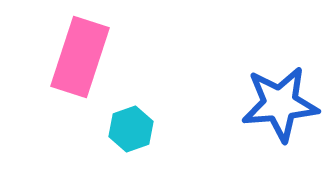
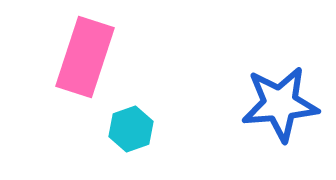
pink rectangle: moved 5 px right
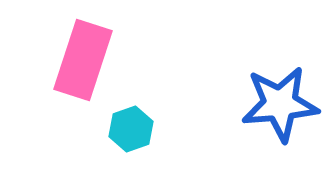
pink rectangle: moved 2 px left, 3 px down
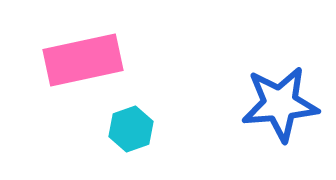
pink rectangle: rotated 60 degrees clockwise
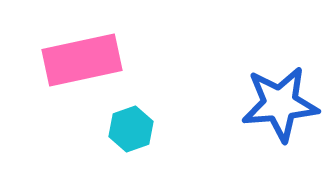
pink rectangle: moved 1 px left
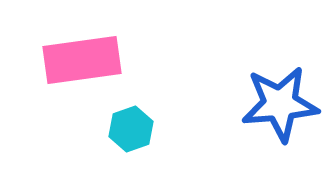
pink rectangle: rotated 4 degrees clockwise
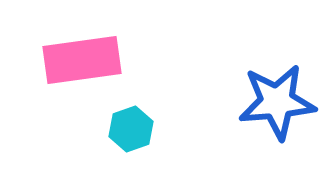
blue star: moved 3 px left, 2 px up
